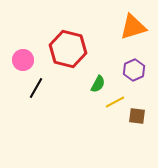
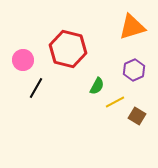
orange triangle: moved 1 px left
green semicircle: moved 1 px left, 2 px down
brown square: rotated 24 degrees clockwise
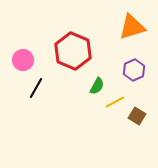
red hexagon: moved 5 px right, 2 px down; rotated 9 degrees clockwise
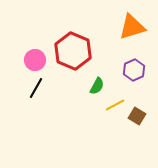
pink circle: moved 12 px right
yellow line: moved 3 px down
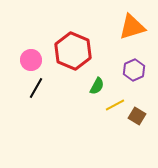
pink circle: moved 4 px left
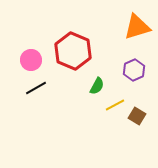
orange triangle: moved 5 px right
black line: rotated 30 degrees clockwise
